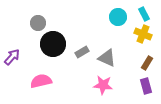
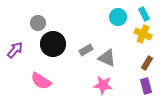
gray rectangle: moved 4 px right, 2 px up
purple arrow: moved 3 px right, 7 px up
pink semicircle: rotated 135 degrees counterclockwise
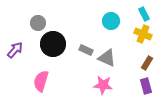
cyan circle: moved 7 px left, 4 px down
gray rectangle: rotated 56 degrees clockwise
pink semicircle: rotated 75 degrees clockwise
